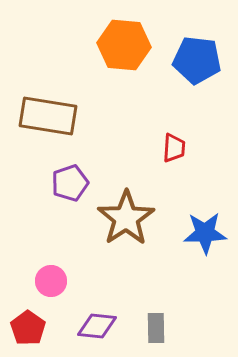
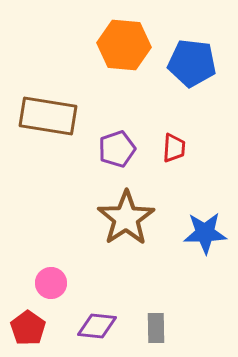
blue pentagon: moved 5 px left, 3 px down
purple pentagon: moved 47 px right, 34 px up
pink circle: moved 2 px down
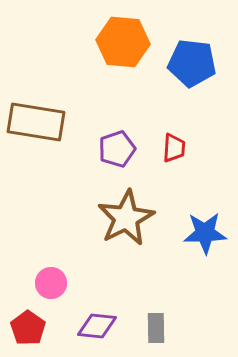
orange hexagon: moved 1 px left, 3 px up
brown rectangle: moved 12 px left, 6 px down
brown star: rotated 6 degrees clockwise
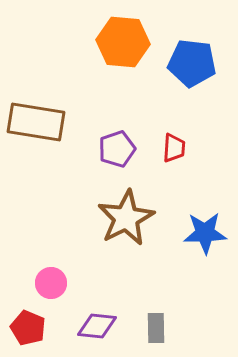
red pentagon: rotated 12 degrees counterclockwise
